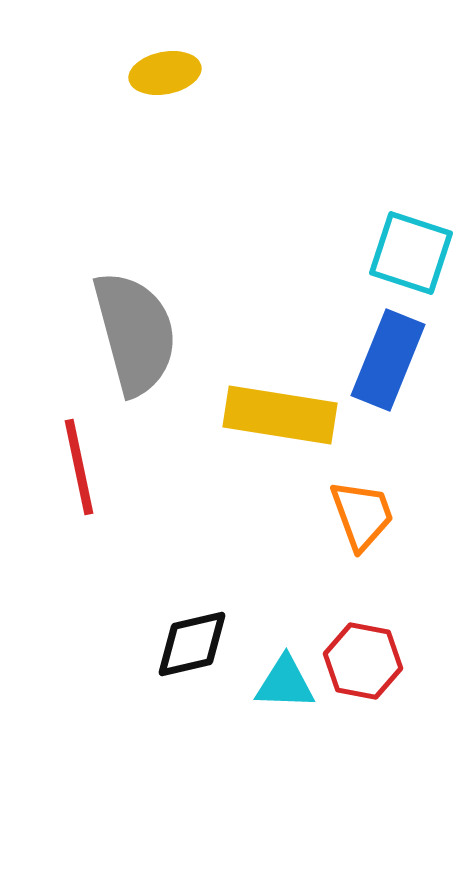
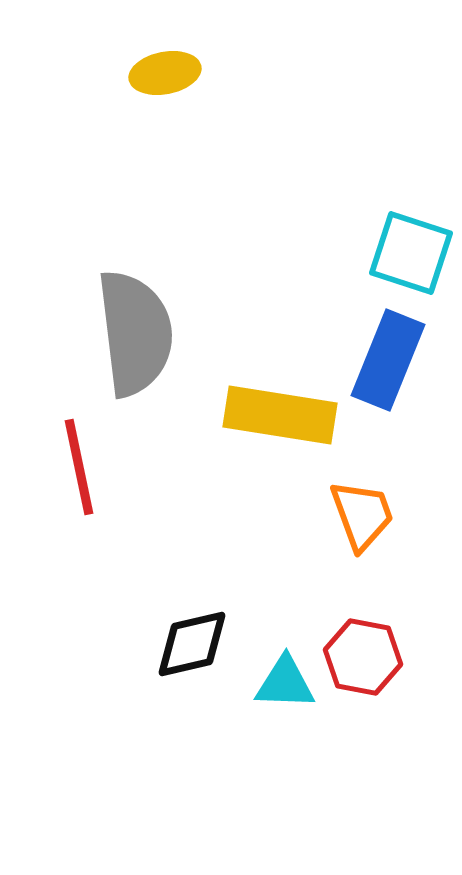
gray semicircle: rotated 8 degrees clockwise
red hexagon: moved 4 px up
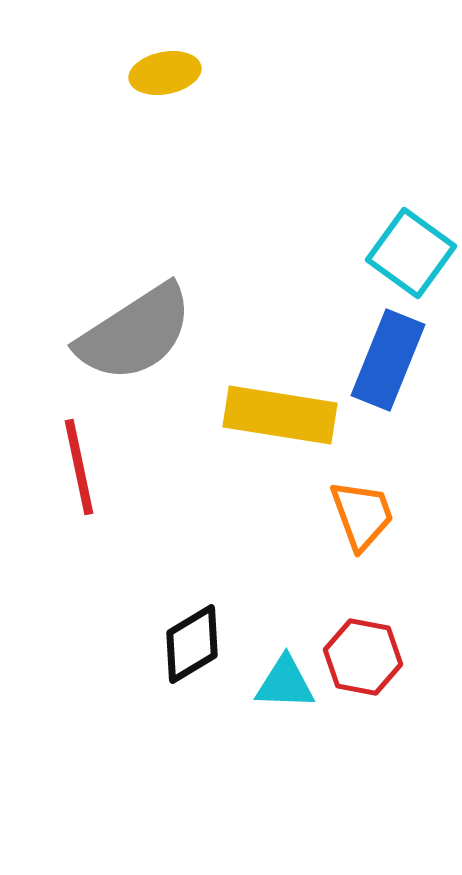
cyan square: rotated 18 degrees clockwise
gray semicircle: rotated 64 degrees clockwise
black diamond: rotated 18 degrees counterclockwise
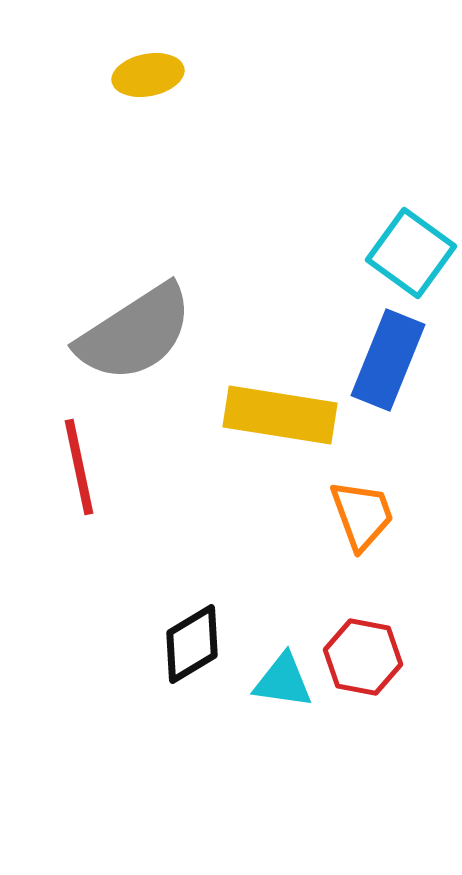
yellow ellipse: moved 17 px left, 2 px down
cyan triangle: moved 2 px left, 2 px up; rotated 6 degrees clockwise
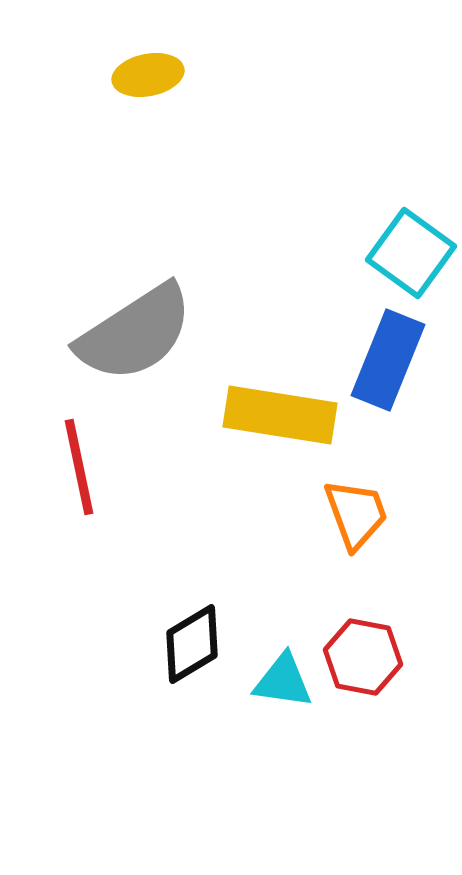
orange trapezoid: moved 6 px left, 1 px up
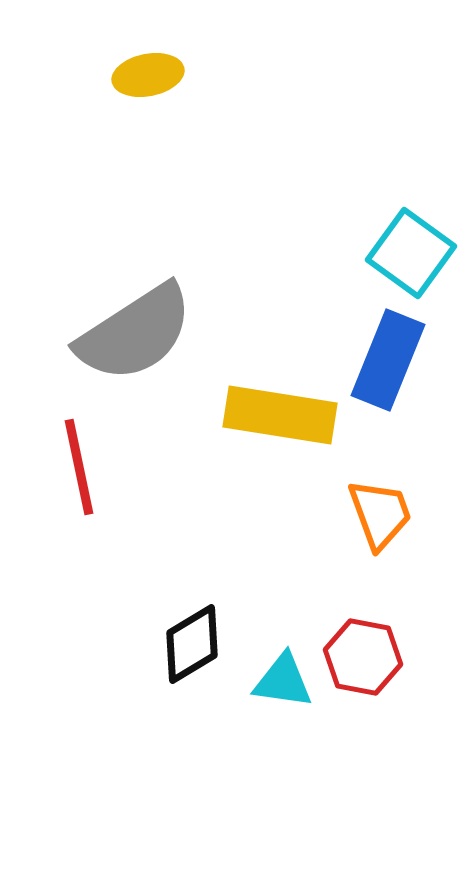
orange trapezoid: moved 24 px right
